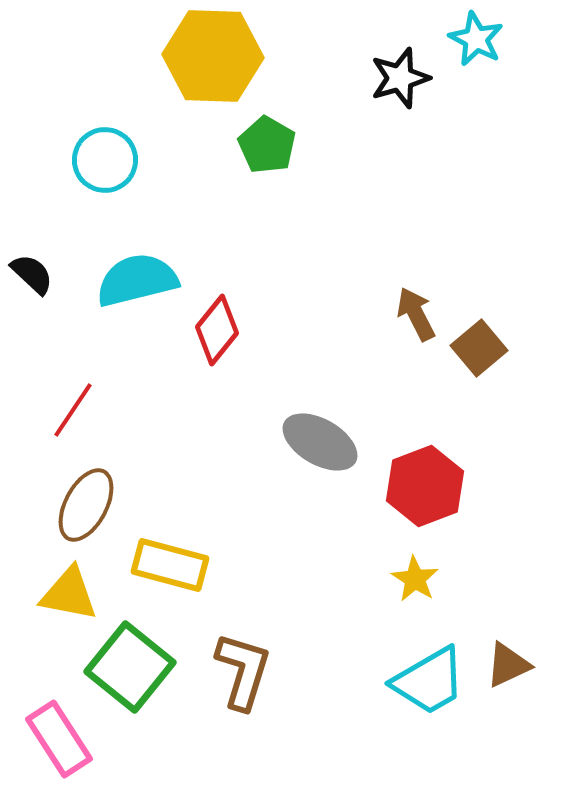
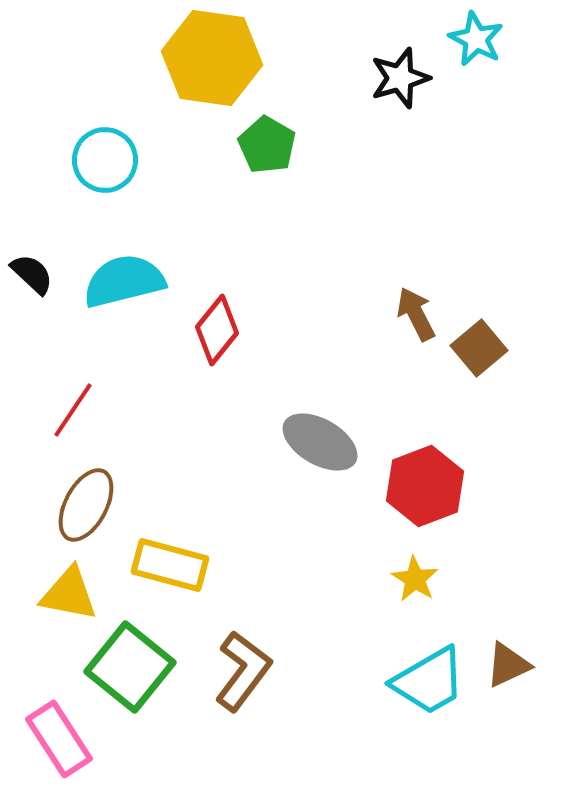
yellow hexagon: moved 1 px left, 2 px down; rotated 6 degrees clockwise
cyan semicircle: moved 13 px left, 1 px down
brown L-shape: rotated 20 degrees clockwise
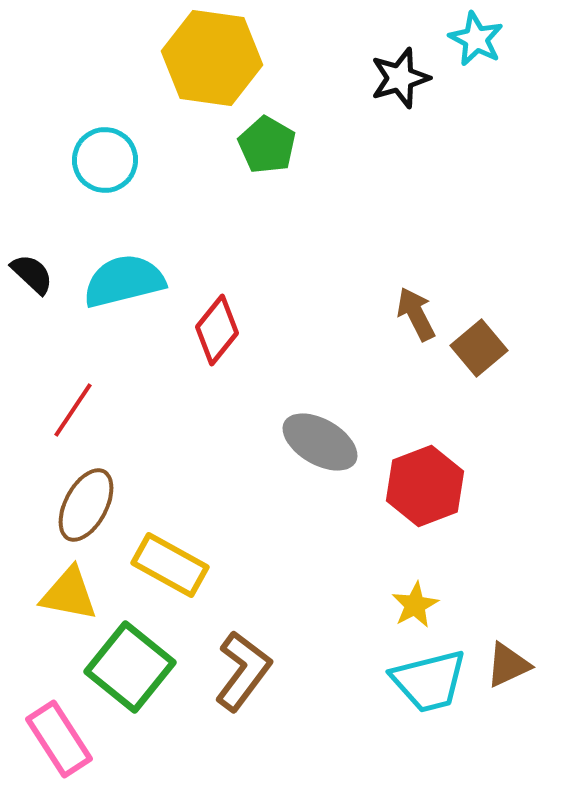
yellow rectangle: rotated 14 degrees clockwise
yellow star: moved 26 px down; rotated 12 degrees clockwise
cyan trapezoid: rotated 16 degrees clockwise
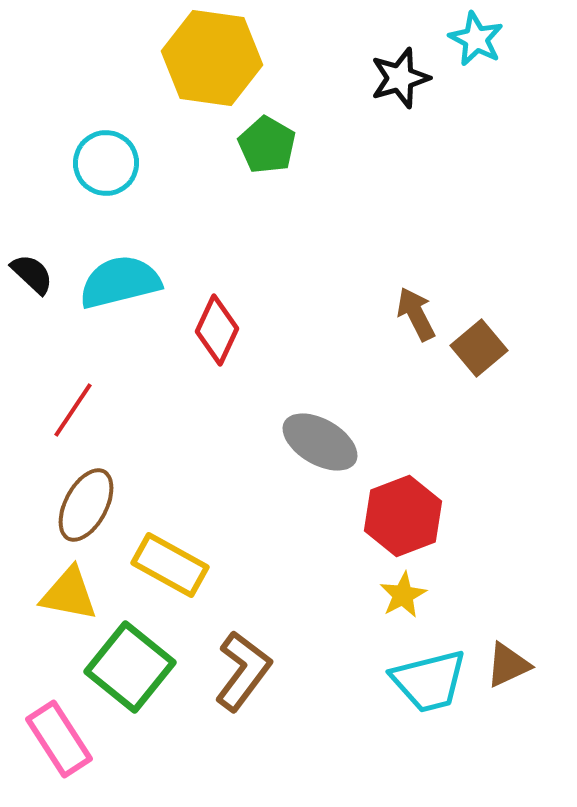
cyan circle: moved 1 px right, 3 px down
cyan semicircle: moved 4 px left, 1 px down
red diamond: rotated 14 degrees counterclockwise
red hexagon: moved 22 px left, 30 px down
yellow star: moved 12 px left, 10 px up
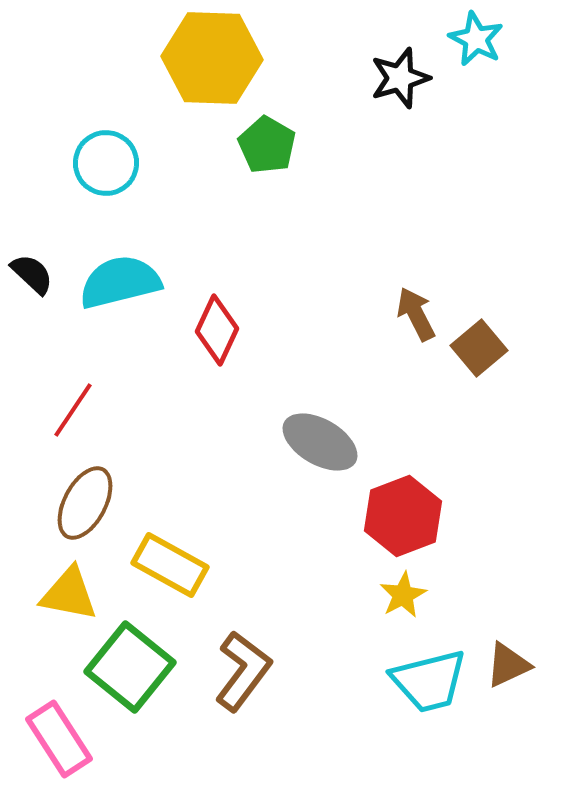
yellow hexagon: rotated 6 degrees counterclockwise
brown ellipse: moved 1 px left, 2 px up
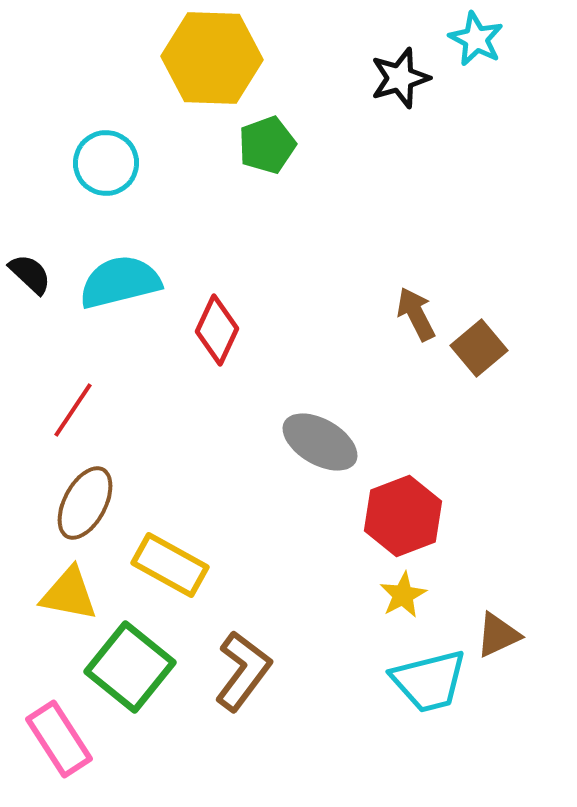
green pentagon: rotated 22 degrees clockwise
black semicircle: moved 2 px left
brown triangle: moved 10 px left, 30 px up
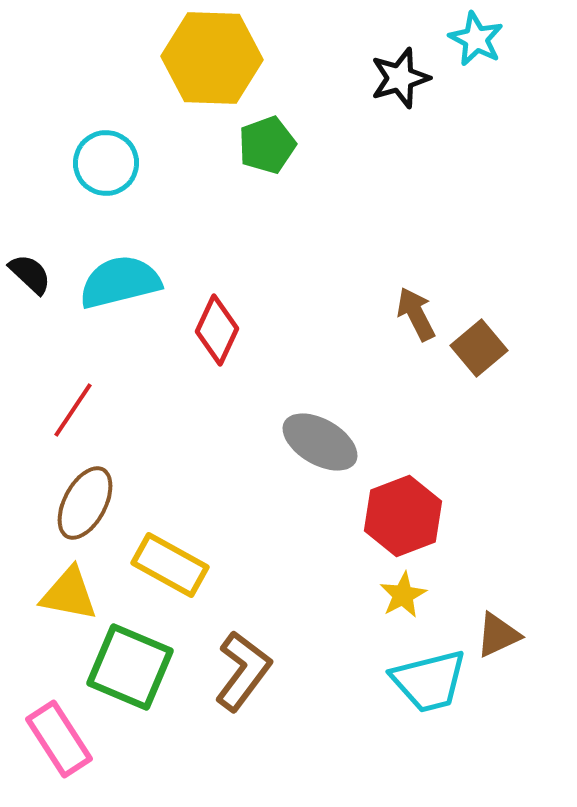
green square: rotated 16 degrees counterclockwise
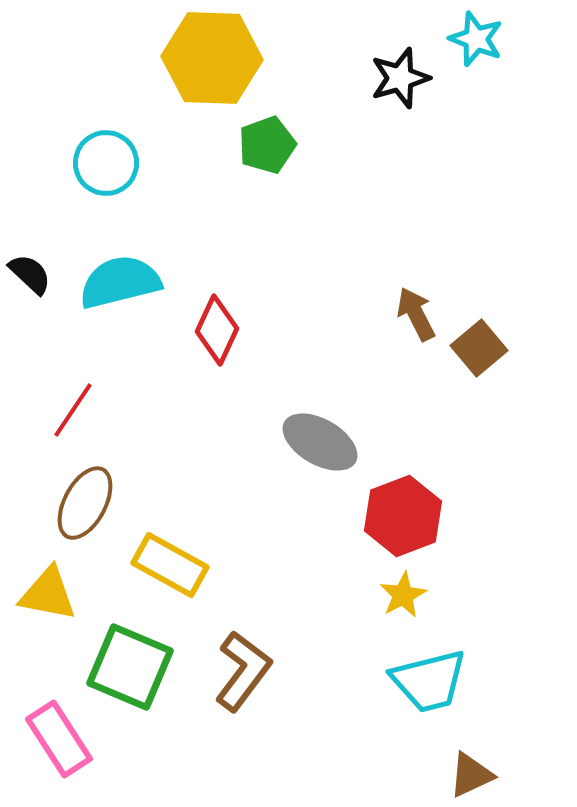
cyan star: rotated 6 degrees counterclockwise
yellow triangle: moved 21 px left
brown triangle: moved 27 px left, 140 px down
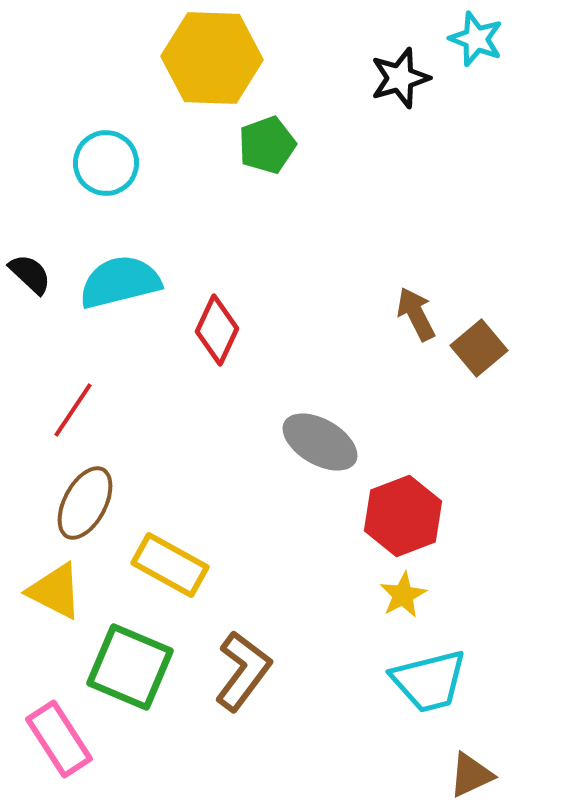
yellow triangle: moved 7 px right, 3 px up; rotated 16 degrees clockwise
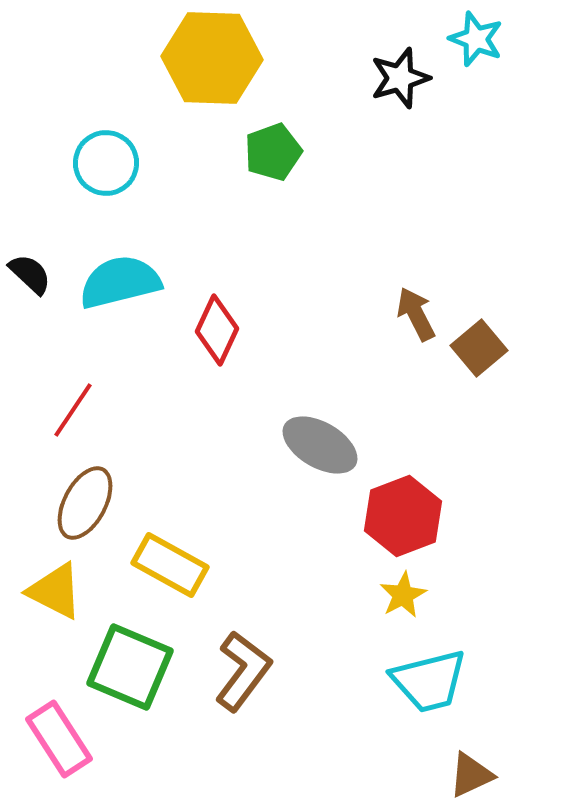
green pentagon: moved 6 px right, 7 px down
gray ellipse: moved 3 px down
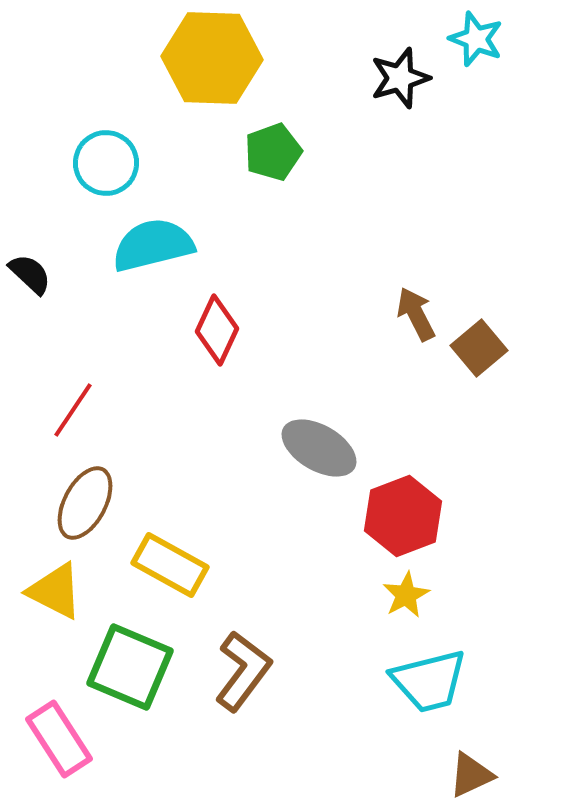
cyan semicircle: moved 33 px right, 37 px up
gray ellipse: moved 1 px left, 3 px down
yellow star: moved 3 px right
